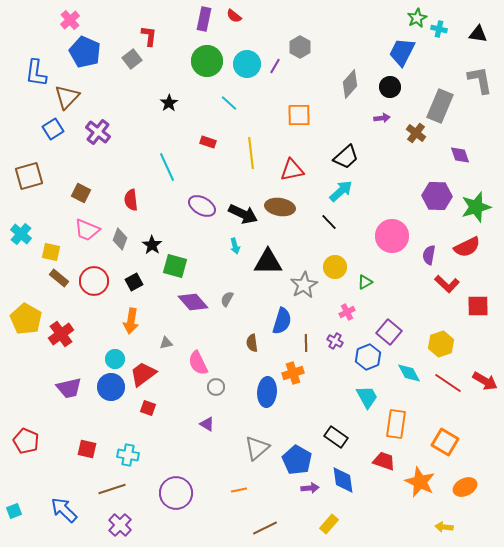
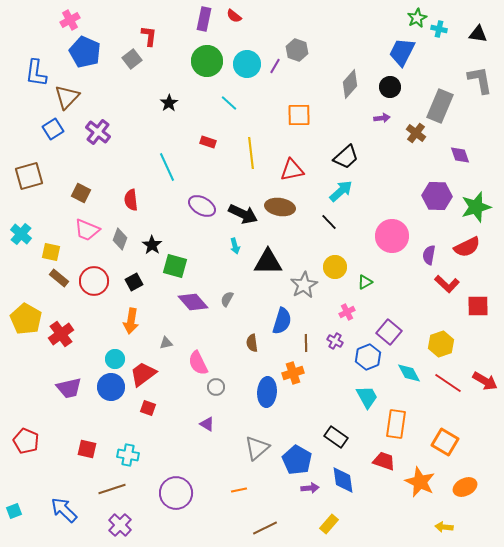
pink cross at (70, 20): rotated 12 degrees clockwise
gray hexagon at (300, 47): moved 3 px left, 3 px down; rotated 10 degrees counterclockwise
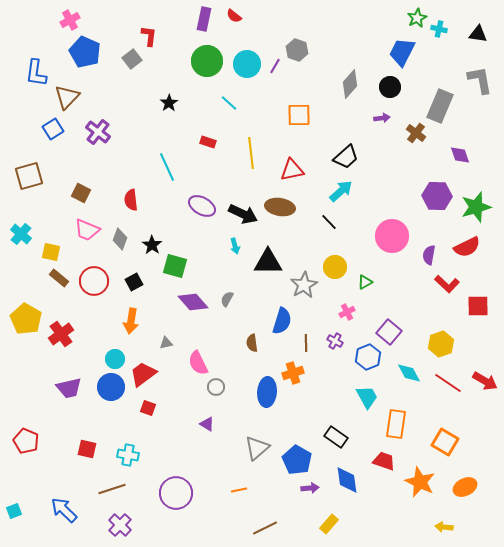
blue diamond at (343, 480): moved 4 px right
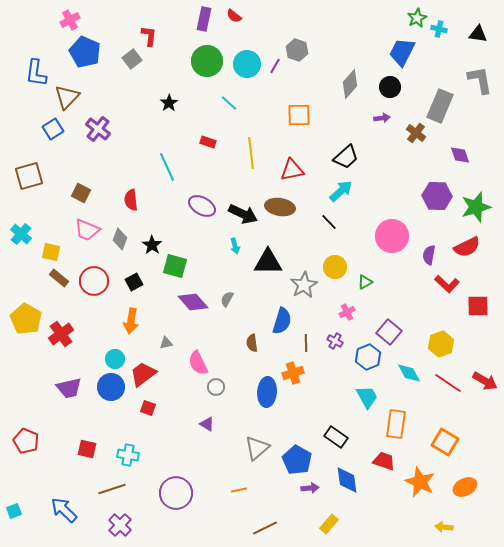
purple cross at (98, 132): moved 3 px up
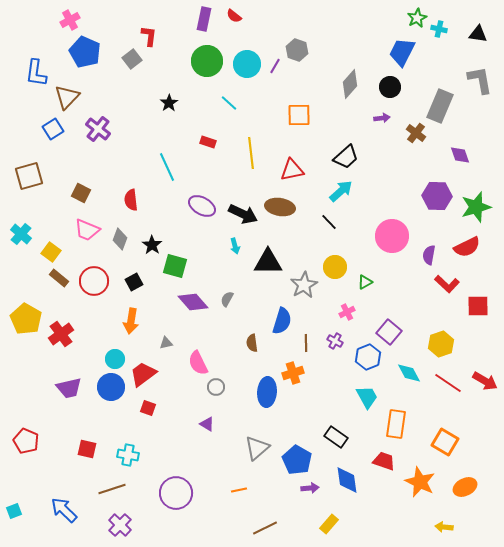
yellow square at (51, 252): rotated 24 degrees clockwise
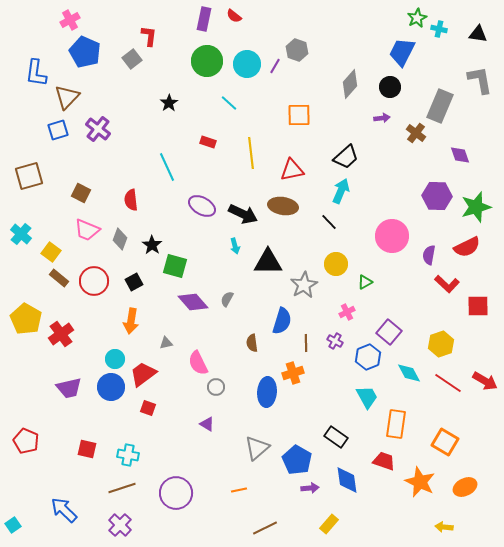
blue square at (53, 129): moved 5 px right, 1 px down; rotated 15 degrees clockwise
cyan arrow at (341, 191): rotated 25 degrees counterclockwise
brown ellipse at (280, 207): moved 3 px right, 1 px up
yellow circle at (335, 267): moved 1 px right, 3 px up
brown line at (112, 489): moved 10 px right, 1 px up
cyan square at (14, 511): moved 1 px left, 14 px down; rotated 14 degrees counterclockwise
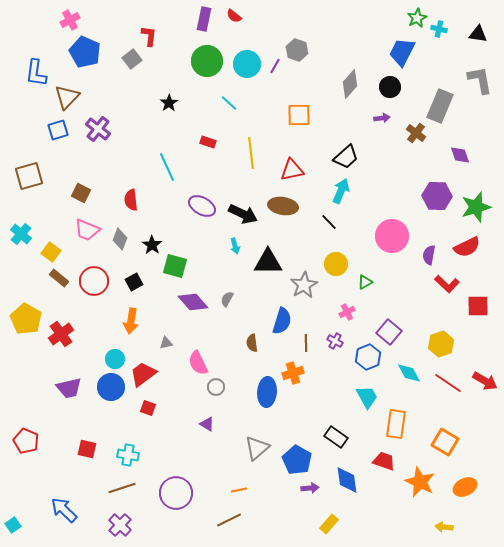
brown line at (265, 528): moved 36 px left, 8 px up
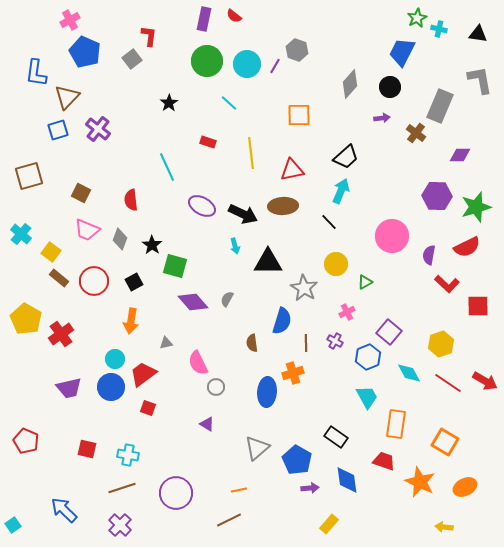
purple diamond at (460, 155): rotated 70 degrees counterclockwise
brown ellipse at (283, 206): rotated 12 degrees counterclockwise
gray star at (304, 285): moved 3 px down; rotated 12 degrees counterclockwise
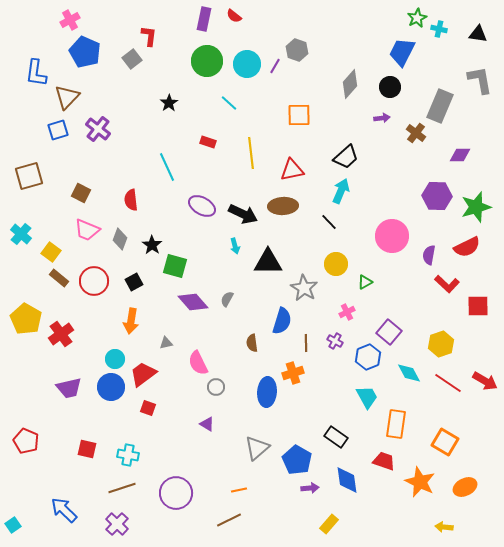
purple cross at (120, 525): moved 3 px left, 1 px up
